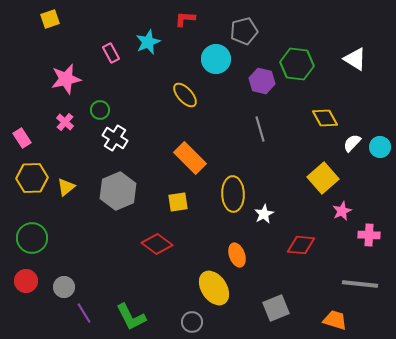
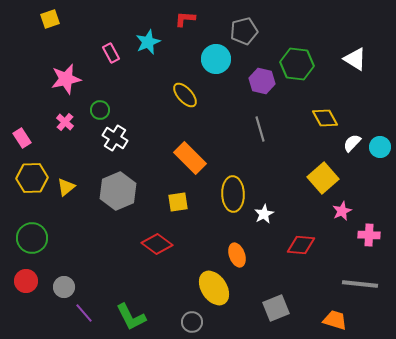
purple line at (84, 313): rotated 10 degrees counterclockwise
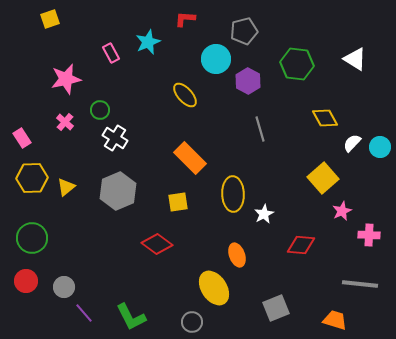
purple hexagon at (262, 81): moved 14 px left; rotated 15 degrees clockwise
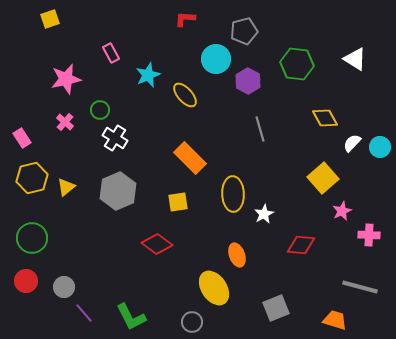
cyan star at (148, 42): moved 33 px down
yellow hexagon at (32, 178): rotated 12 degrees counterclockwise
gray line at (360, 284): moved 3 px down; rotated 9 degrees clockwise
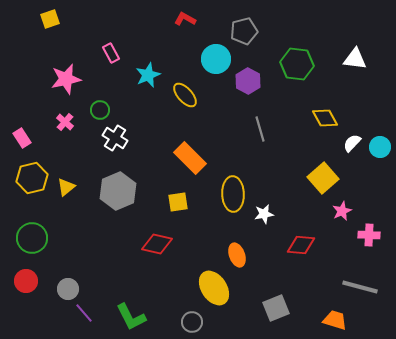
red L-shape at (185, 19): rotated 25 degrees clockwise
white triangle at (355, 59): rotated 25 degrees counterclockwise
white star at (264, 214): rotated 18 degrees clockwise
red diamond at (157, 244): rotated 24 degrees counterclockwise
gray circle at (64, 287): moved 4 px right, 2 px down
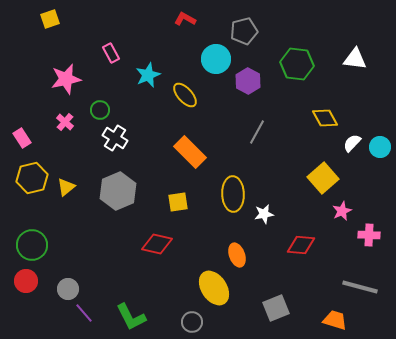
gray line at (260, 129): moved 3 px left, 3 px down; rotated 45 degrees clockwise
orange rectangle at (190, 158): moved 6 px up
green circle at (32, 238): moved 7 px down
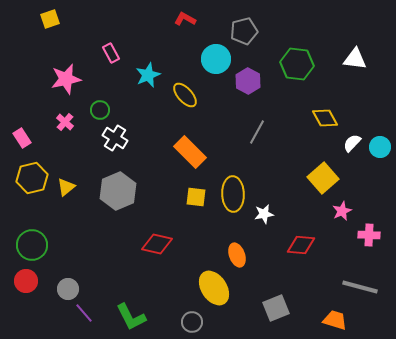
yellow square at (178, 202): moved 18 px right, 5 px up; rotated 15 degrees clockwise
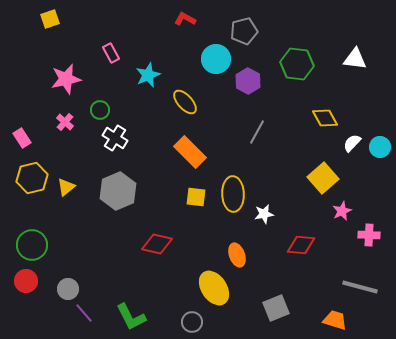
yellow ellipse at (185, 95): moved 7 px down
